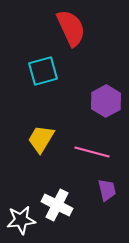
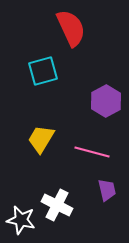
white star: rotated 20 degrees clockwise
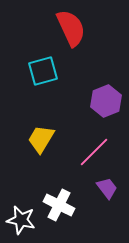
purple hexagon: rotated 8 degrees clockwise
pink line: moved 2 px right; rotated 60 degrees counterclockwise
purple trapezoid: moved 2 px up; rotated 25 degrees counterclockwise
white cross: moved 2 px right
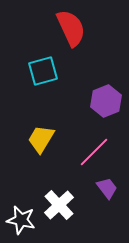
white cross: rotated 20 degrees clockwise
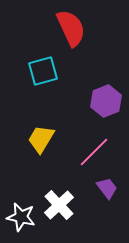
white star: moved 3 px up
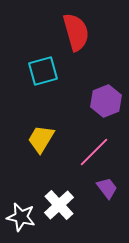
red semicircle: moved 5 px right, 4 px down; rotated 9 degrees clockwise
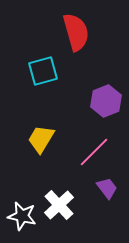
white star: moved 1 px right, 1 px up
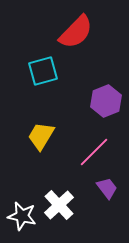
red semicircle: rotated 60 degrees clockwise
yellow trapezoid: moved 3 px up
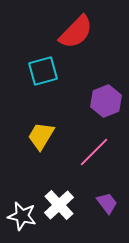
purple trapezoid: moved 15 px down
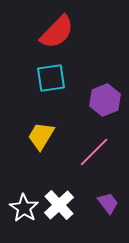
red semicircle: moved 19 px left
cyan square: moved 8 px right, 7 px down; rotated 8 degrees clockwise
purple hexagon: moved 1 px left, 1 px up
purple trapezoid: moved 1 px right
white star: moved 2 px right, 8 px up; rotated 20 degrees clockwise
